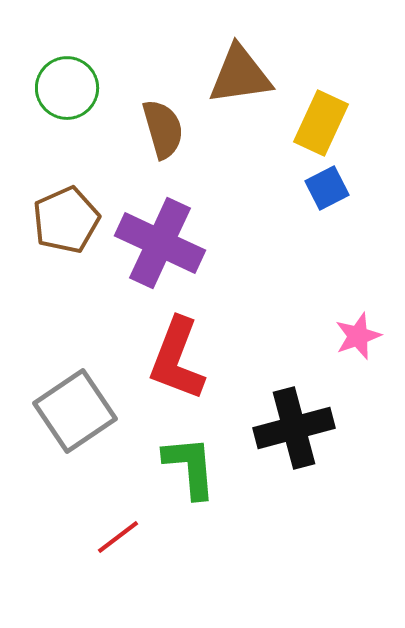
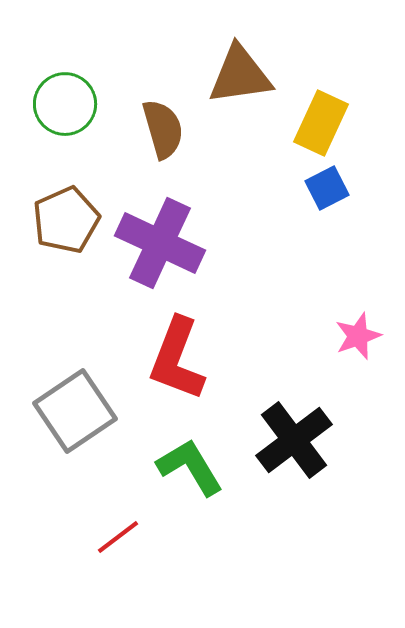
green circle: moved 2 px left, 16 px down
black cross: moved 12 px down; rotated 22 degrees counterclockwise
green L-shape: rotated 26 degrees counterclockwise
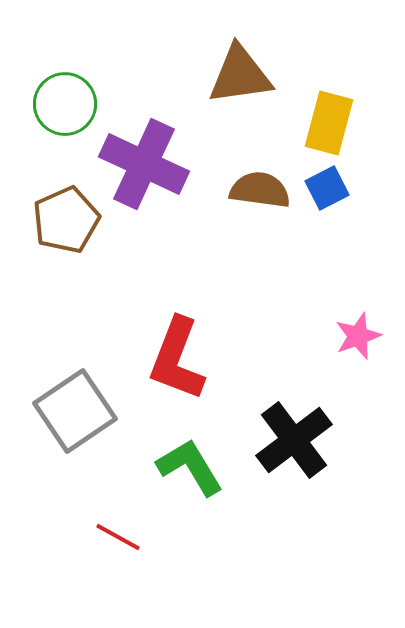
yellow rectangle: moved 8 px right; rotated 10 degrees counterclockwise
brown semicircle: moved 97 px right, 61 px down; rotated 66 degrees counterclockwise
purple cross: moved 16 px left, 79 px up
red line: rotated 66 degrees clockwise
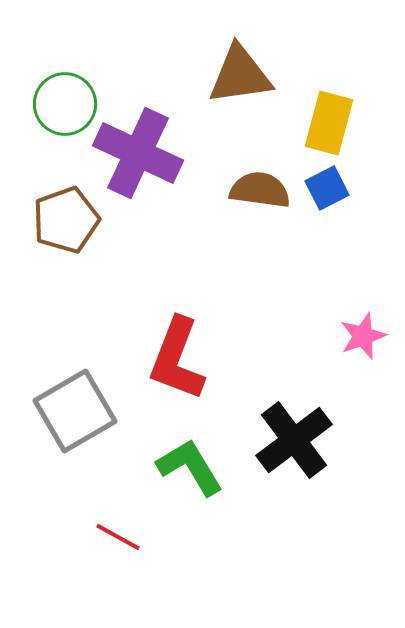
purple cross: moved 6 px left, 11 px up
brown pentagon: rotated 4 degrees clockwise
pink star: moved 5 px right
gray square: rotated 4 degrees clockwise
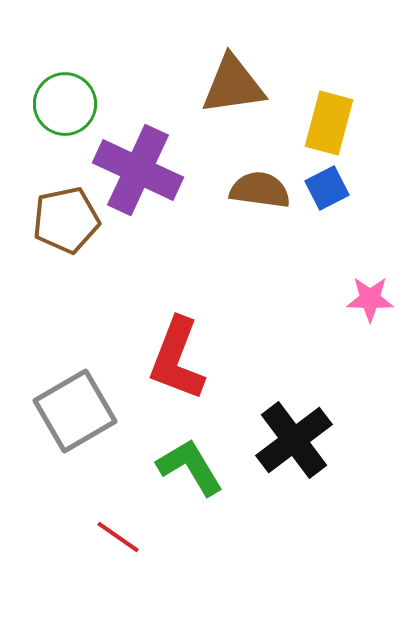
brown triangle: moved 7 px left, 10 px down
purple cross: moved 17 px down
brown pentagon: rotated 8 degrees clockwise
pink star: moved 7 px right, 37 px up; rotated 21 degrees clockwise
red line: rotated 6 degrees clockwise
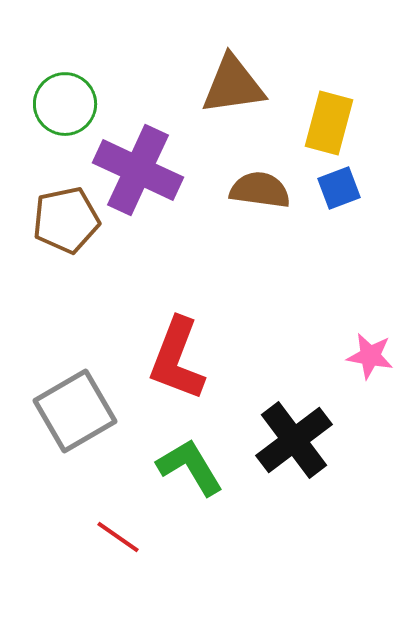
blue square: moved 12 px right; rotated 6 degrees clockwise
pink star: moved 57 px down; rotated 9 degrees clockwise
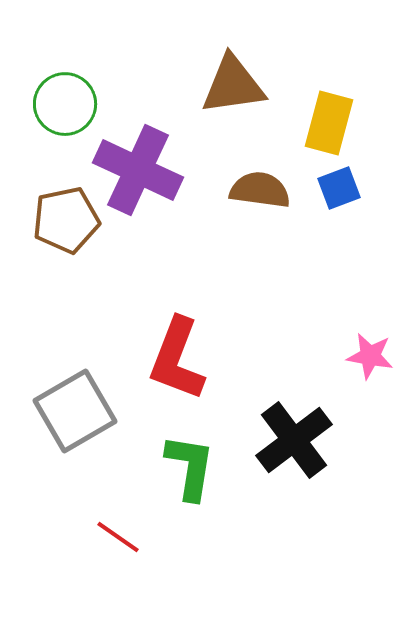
green L-shape: rotated 40 degrees clockwise
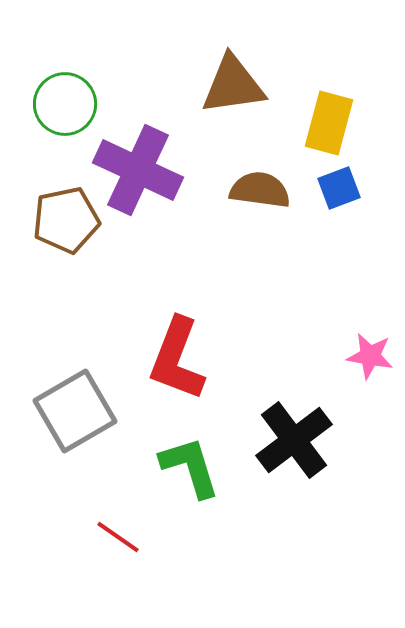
green L-shape: rotated 26 degrees counterclockwise
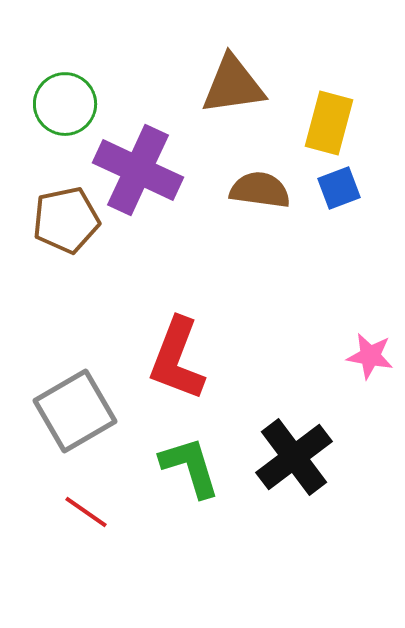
black cross: moved 17 px down
red line: moved 32 px left, 25 px up
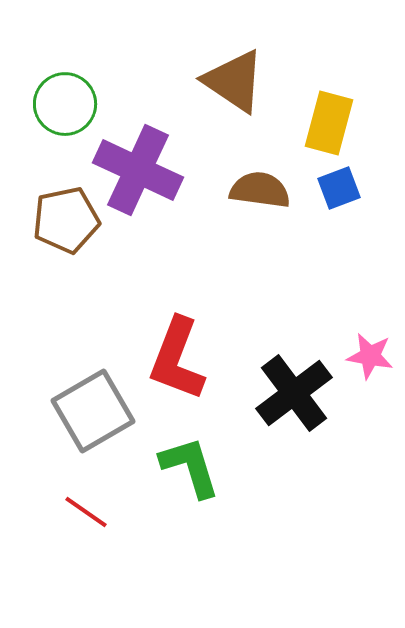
brown triangle: moved 1 px right, 4 px up; rotated 42 degrees clockwise
gray square: moved 18 px right
black cross: moved 64 px up
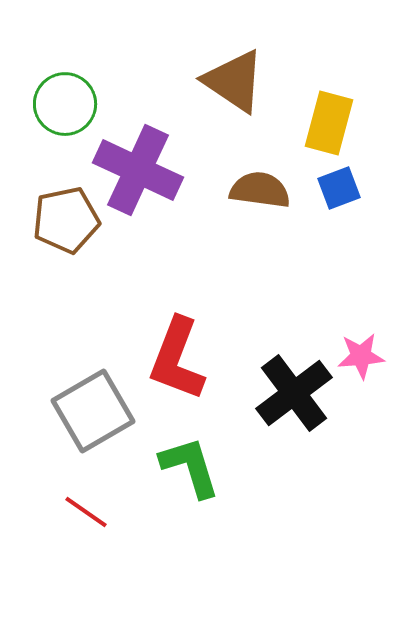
pink star: moved 9 px left; rotated 15 degrees counterclockwise
